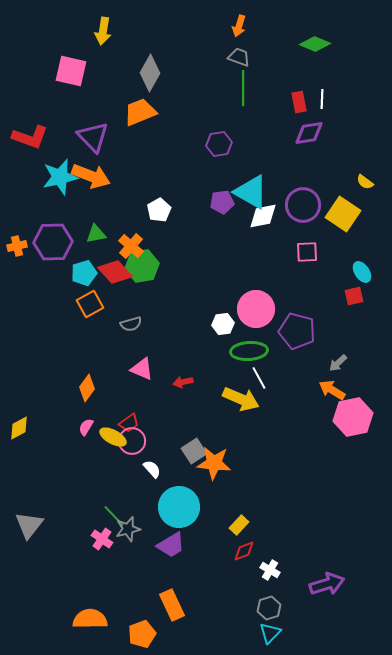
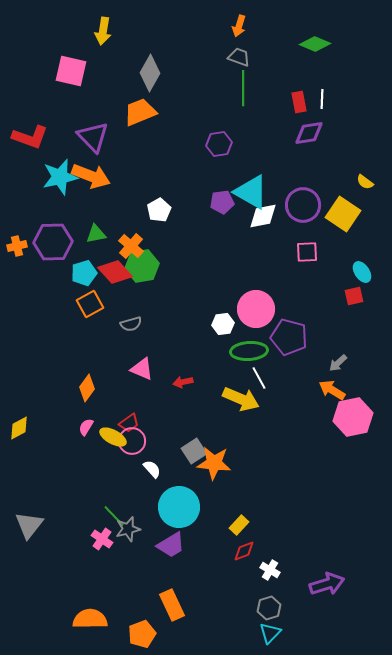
purple pentagon at (297, 331): moved 8 px left, 6 px down
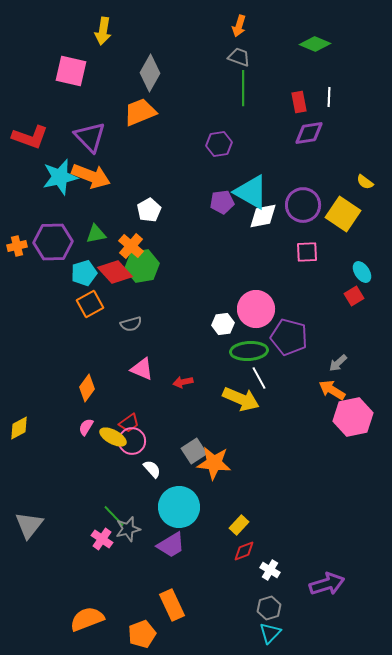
white line at (322, 99): moved 7 px right, 2 px up
purple triangle at (93, 137): moved 3 px left
white pentagon at (159, 210): moved 10 px left
red square at (354, 296): rotated 18 degrees counterclockwise
orange semicircle at (90, 619): moved 3 px left; rotated 20 degrees counterclockwise
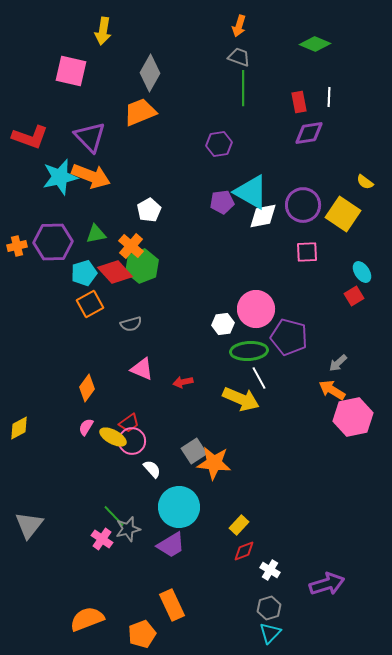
green hexagon at (142, 266): rotated 12 degrees counterclockwise
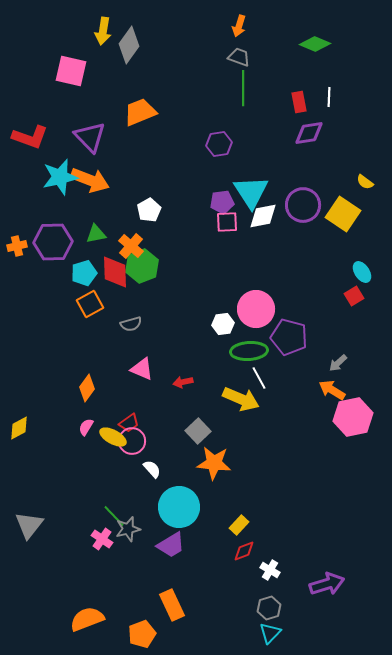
gray diamond at (150, 73): moved 21 px left, 28 px up; rotated 6 degrees clockwise
orange arrow at (91, 176): moved 1 px left, 4 px down
cyan triangle at (251, 192): rotated 27 degrees clockwise
pink square at (307, 252): moved 80 px left, 30 px up
red diamond at (115, 272): rotated 40 degrees clockwise
gray square at (194, 451): moved 4 px right, 20 px up; rotated 10 degrees counterclockwise
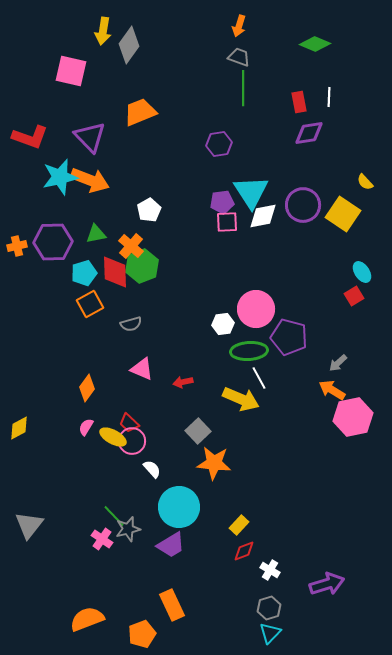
yellow semicircle at (365, 182): rotated 12 degrees clockwise
red trapezoid at (129, 423): rotated 80 degrees clockwise
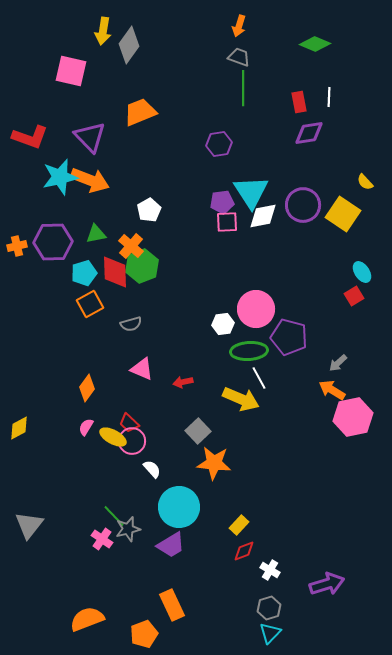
orange pentagon at (142, 634): moved 2 px right
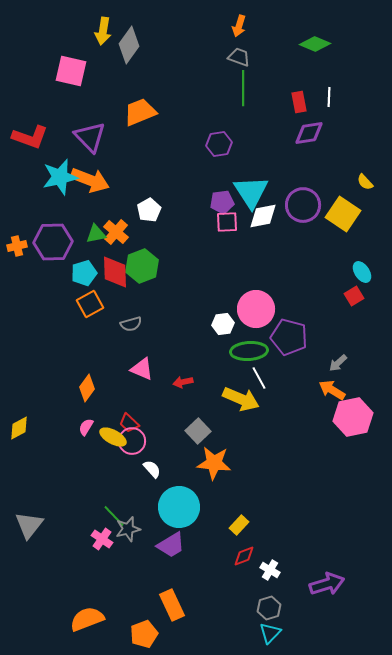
orange cross at (131, 246): moved 15 px left, 14 px up
red diamond at (244, 551): moved 5 px down
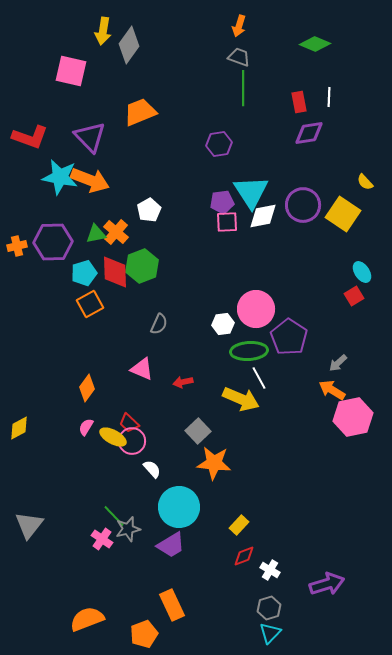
cyan star at (60, 177): rotated 24 degrees clockwise
gray semicircle at (131, 324): moved 28 px right; rotated 50 degrees counterclockwise
purple pentagon at (289, 337): rotated 18 degrees clockwise
